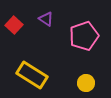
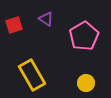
red square: rotated 30 degrees clockwise
pink pentagon: rotated 12 degrees counterclockwise
yellow rectangle: rotated 28 degrees clockwise
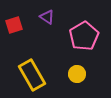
purple triangle: moved 1 px right, 2 px up
yellow circle: moved 9 px left, 9 px up
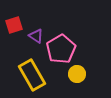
purple triangle: moved 11 px left, 19 px down
pink pentagon: moved 23 px left, 13 px down
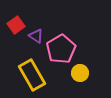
red square: moved 2 px right; rotated 18 degrees counterclockwise
yellow circle: moved 3 px right, 1 px up
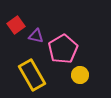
purple triangle: rotated 21 degrees counterclockwise
pink pentagon: moved 2 px right
yellow circle: moved 2 px down
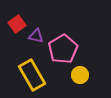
red square: moved 1 px right, 1 px up
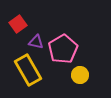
red square: moved 1 px right
purple triangle: moved 6 px down
yellow rectangle: moved 4 px left, 5 px up
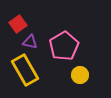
purple triangle: moved 6 px left
pink pentagon: moved 1 px right, 3 px up
yellow rectangle: moved 3 px left
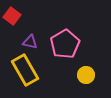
red square: moved 6 px left, 8 px up; rotated 18 degrees counterclockwise
pink pentagon: moved 1 px right, 2 px up
yellow circle: moved 6 px right
